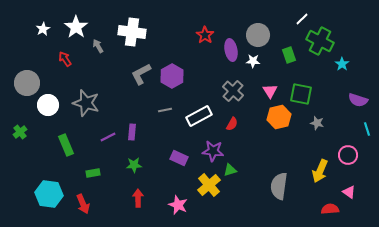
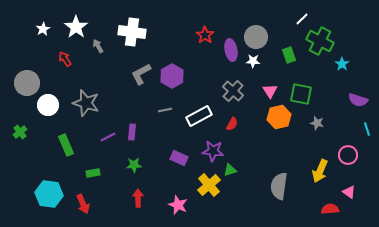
gray circle at (258, 35): moved 2 px left, 2 px down
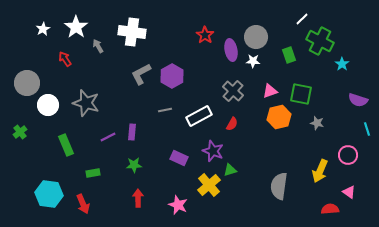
pink triangle at (270, 91): rotated 42 degrees clockwise
purple star at (213, 151): rotated 15 degrees clockwise
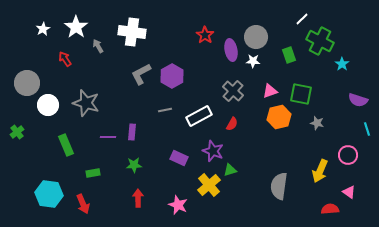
green cross at (20, 132): moved 3 px left
purple line at (108, 137): rotated 28 degrees clockwise
